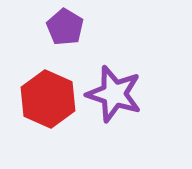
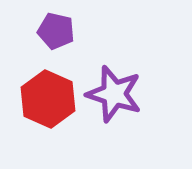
purple pentagon: moved 9 px left, 4 px down; rotated 18 degrees counterclockwise
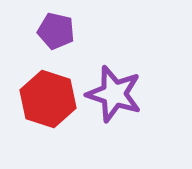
red hexagon: rotated 6 degrees counterclockwise
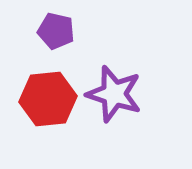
red hexagon: rotated 24 degrees counterclockwise
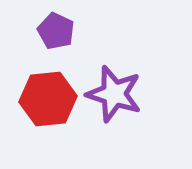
purple pentagon: rotated 12 degrees clockwise
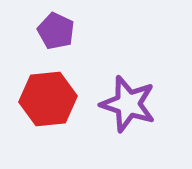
purple star: moved 14 px right, 10 px down
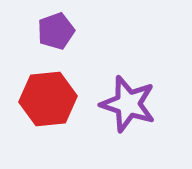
purple pentagon: rotated 27 degrees clockwise
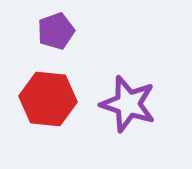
red hexagon: rotated 12 degrees clockwise
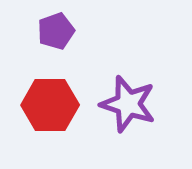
red hexagon: moved 2 px right, 6 px down; rotated 6 degrees counterclockwise
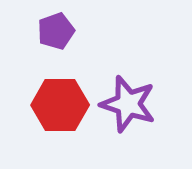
red hexagon: moved 10 px right
